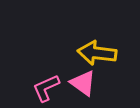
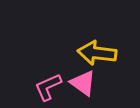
pink L-shape: moved 2 px right, 1 px up
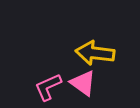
yellow arrow: moved 2 px left
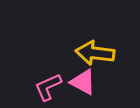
pink triangle: moved 1 px up; rotated 8 degrees counterclockwise
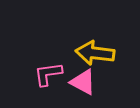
pink L-shape: moved 13 px up; rotated 16 degrees clockwise
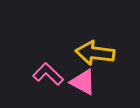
pink L-shape: rotated 52 degrees clockwise
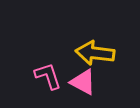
pink L-shape: moved 2 px down; rotated 28 degrees clockwise
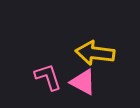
pink L-shape: moved 1 px down
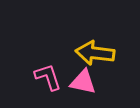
pink triangle: rotated 16 degrees counterclockwise
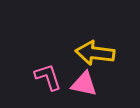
pink triangle: moved 1 px right, 2 px down
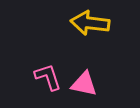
yellow arrow: moved 5 px left, 30 px up
